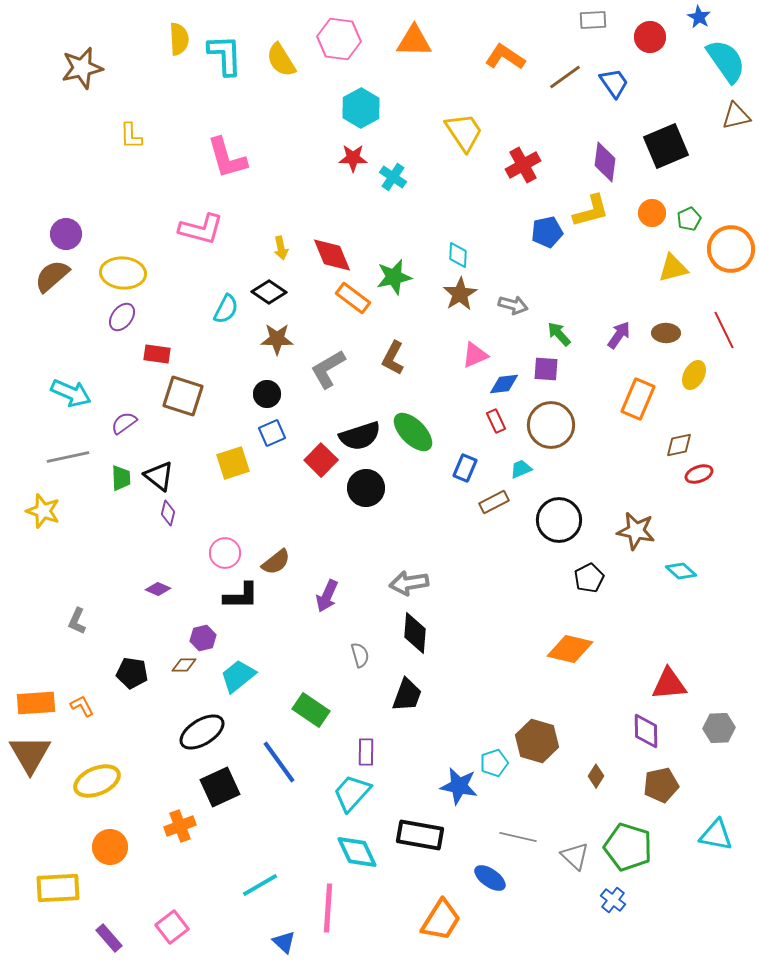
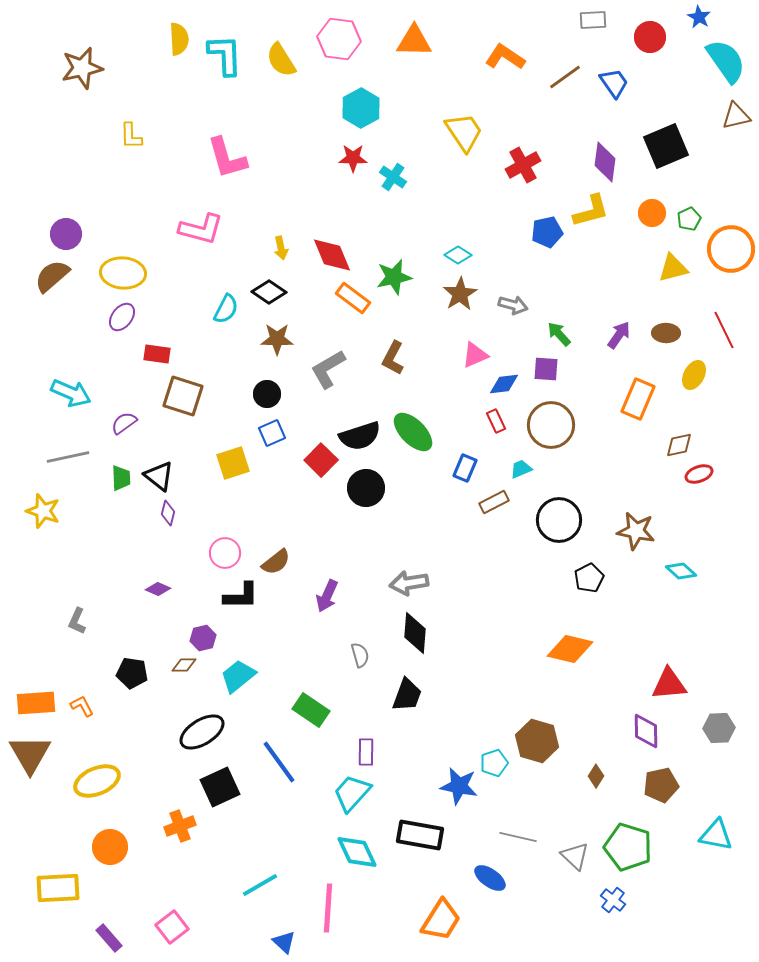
cyan diamond at (458, 255): rotated 60 degrees counterclockwise
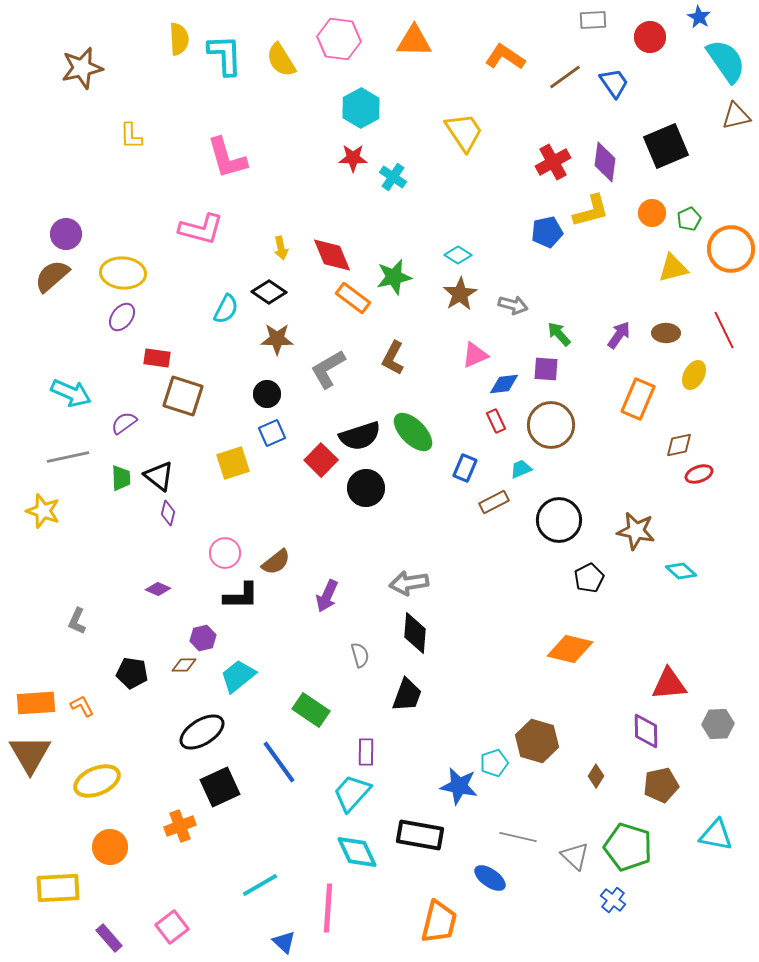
red cross at (523, 165): moved 30 px right, 3 px up
red rectangle at (157, 354): moved 4 px down
gray hexagon at (719, 728): moved 1 px left, 4 px up
orange trapezoid at (441, 920): moved 2 px left, 2 px down; rotated 18 degrees counterclockwise
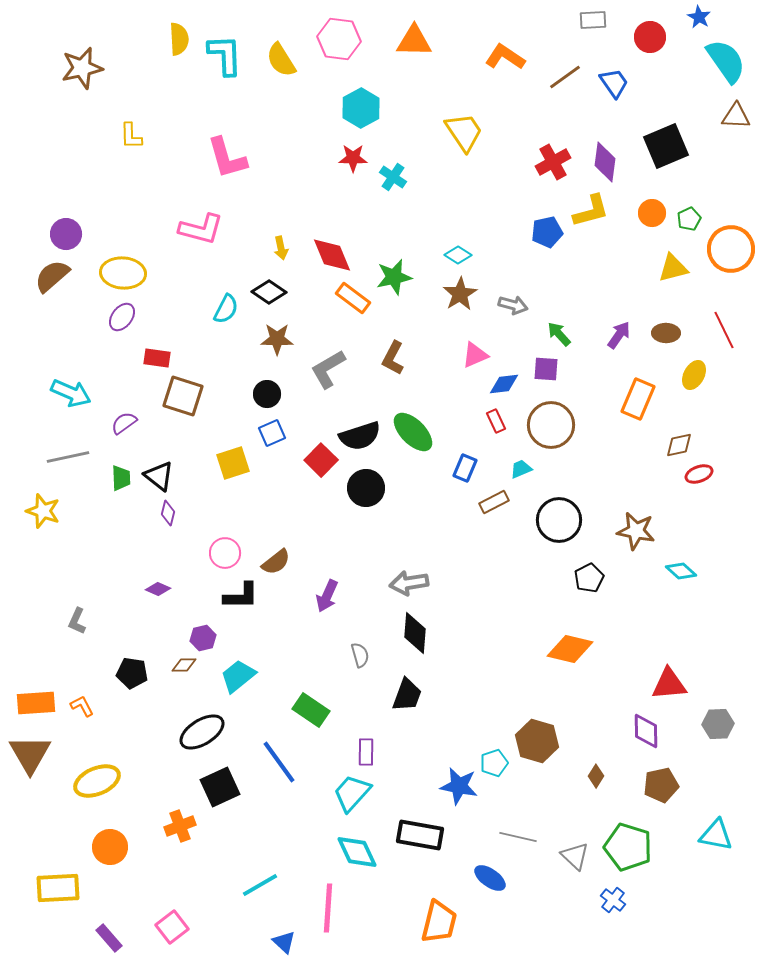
brown triangle at (736, 116): rotated 16 degrees clockwise
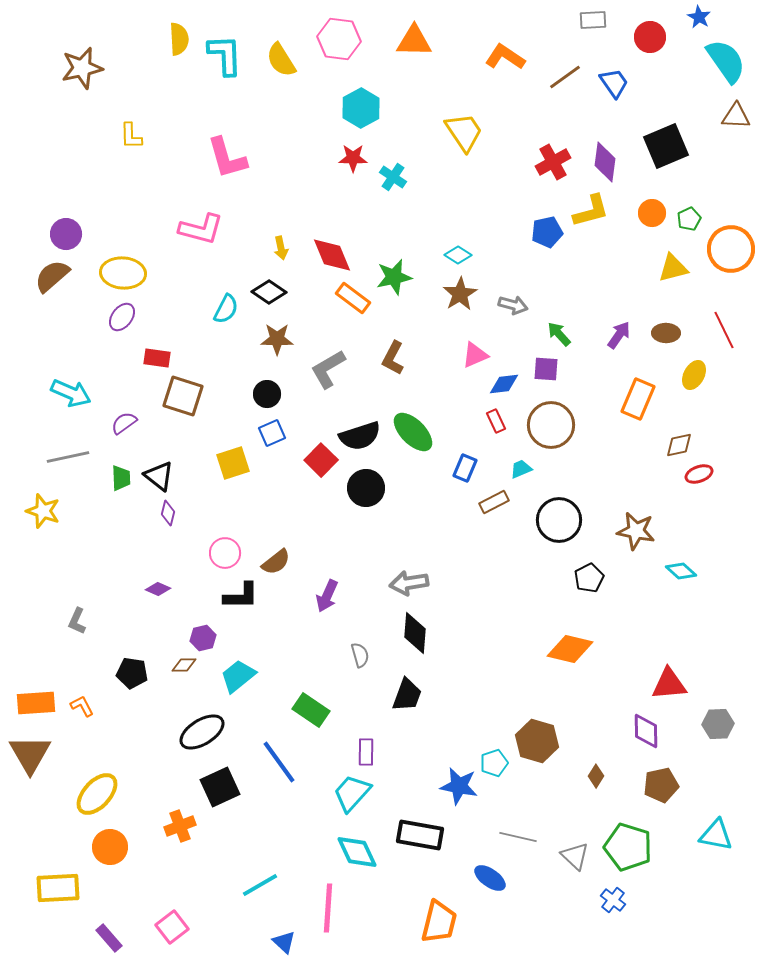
yellow ellipse at (97, 781): moved 13 px down; rotated 24 degrees counterclockwise
